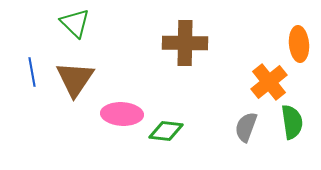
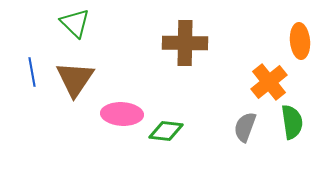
orange ellipse: moved 1 px right, 3 px up
gray semicircle: moved 1 px left
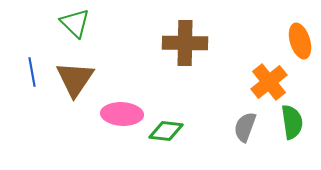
orange ellipse: rotated 12 degrees counterclockwise
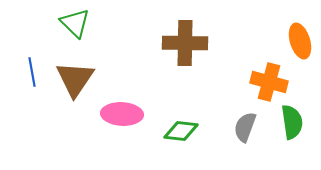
orange cross: rotated 36 degrees counterclockwise
green diamond: moved 15 px right
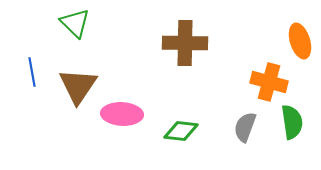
brown triangle: moved 3 px right, 7 px down
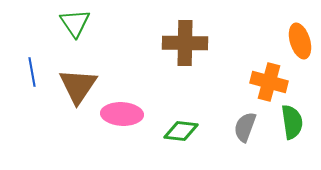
green triangle: rotated 12 degrees clockwise
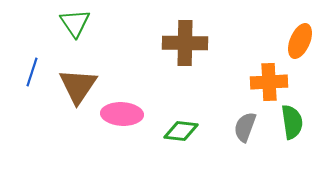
orange ellipse: rotated 40 degrees clockwise
blue line: rotated 28 degrees clockwise
orange cross: rotated 18 degrees counterclockwise
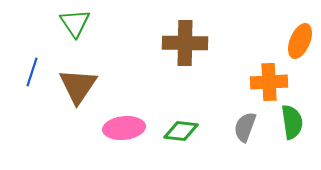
pink ellipse: moved 2 px right, 14 px down; rotated 9 degrees counterclockwise
